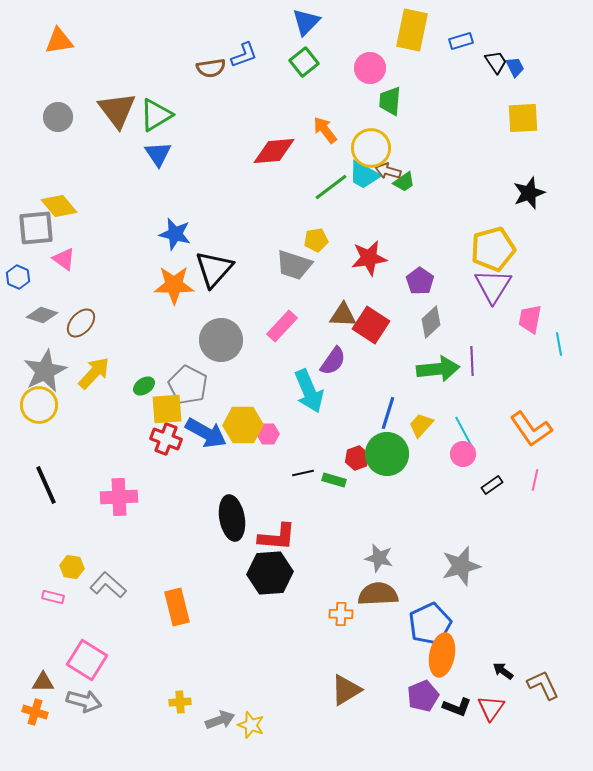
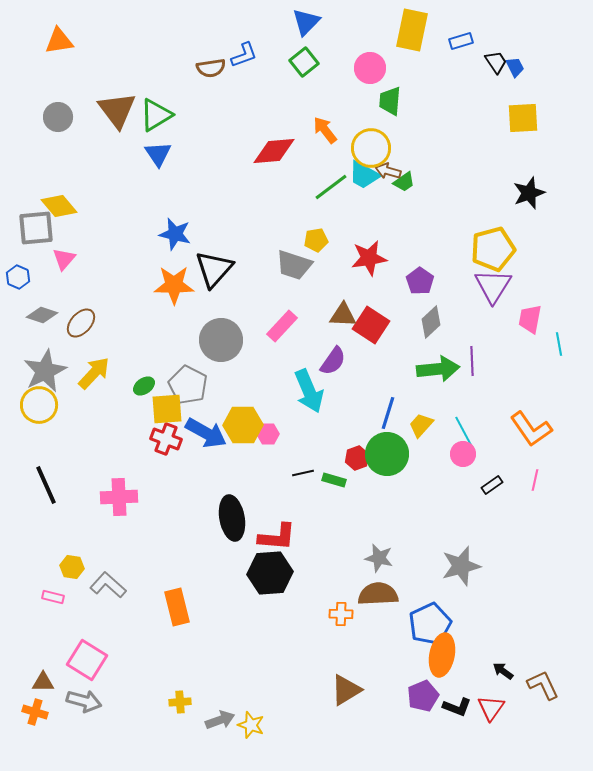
pink triangle at (64, 259): rotated 35 degrees clockwise
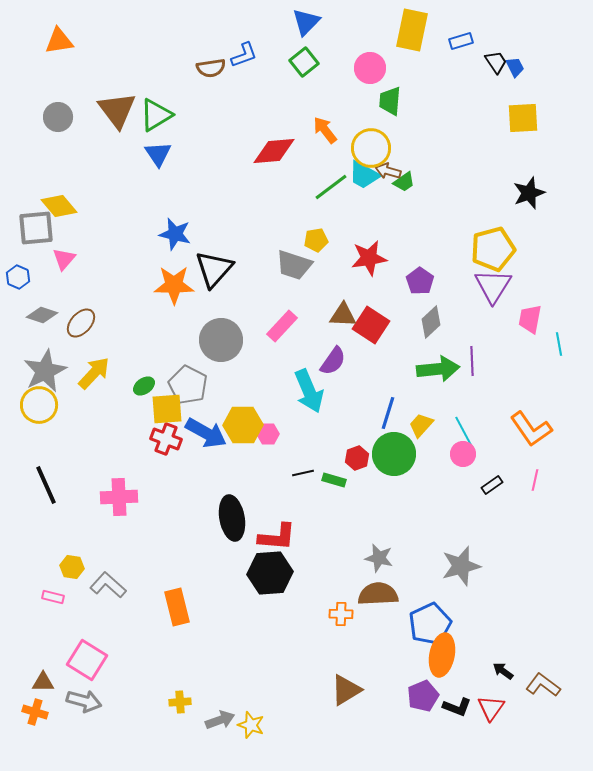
green circle at (387, 454): moved 7 px right
brown L-shape at (543, 685): rotated 28 degrees counterclockwise
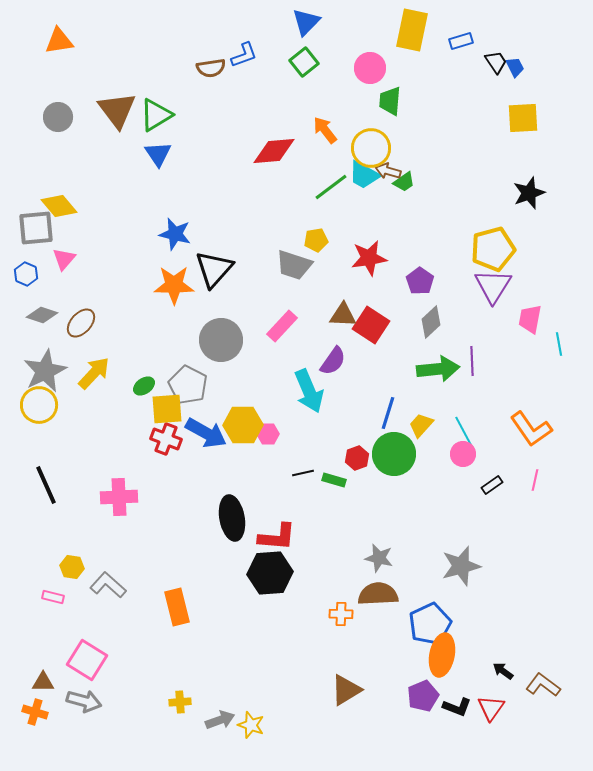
blue hexagon at (18, 277): moved 8 px right, 3 px up
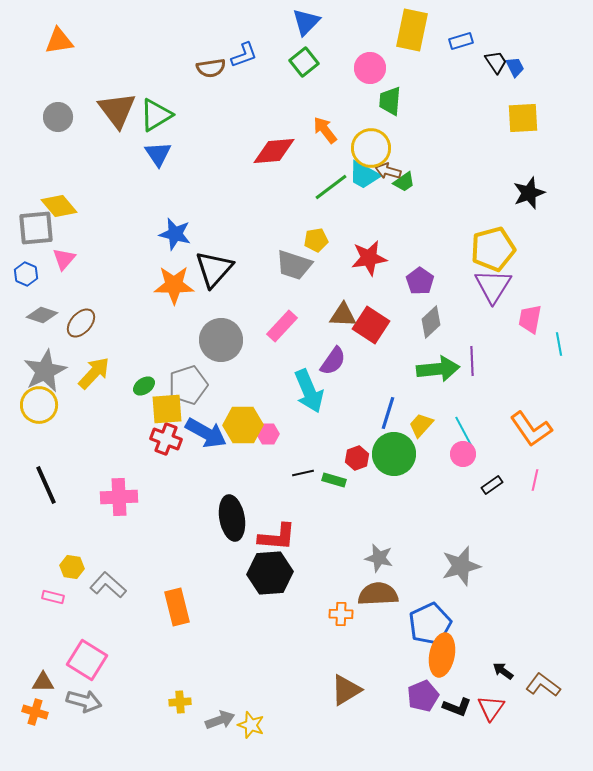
gray pentagon at (188, 385): rotated 27 degrees clockwise
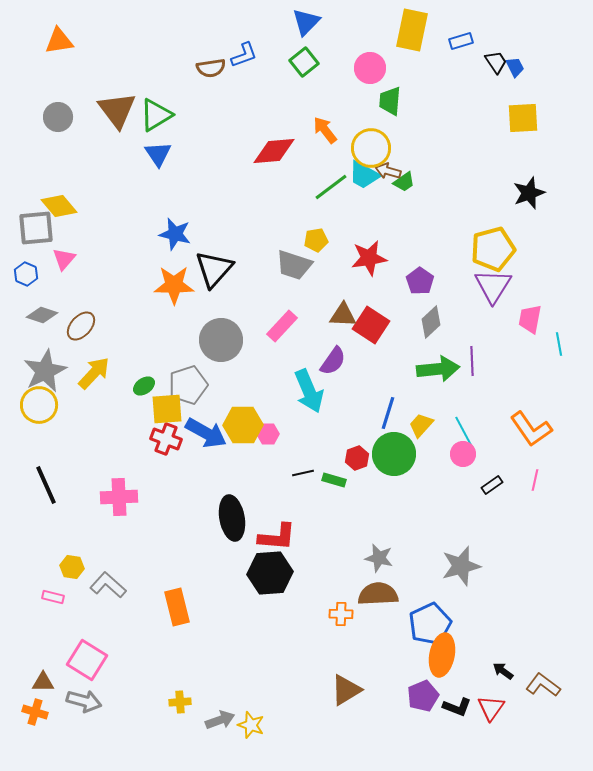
brown ellipse at (81, 323): moved 3 px down
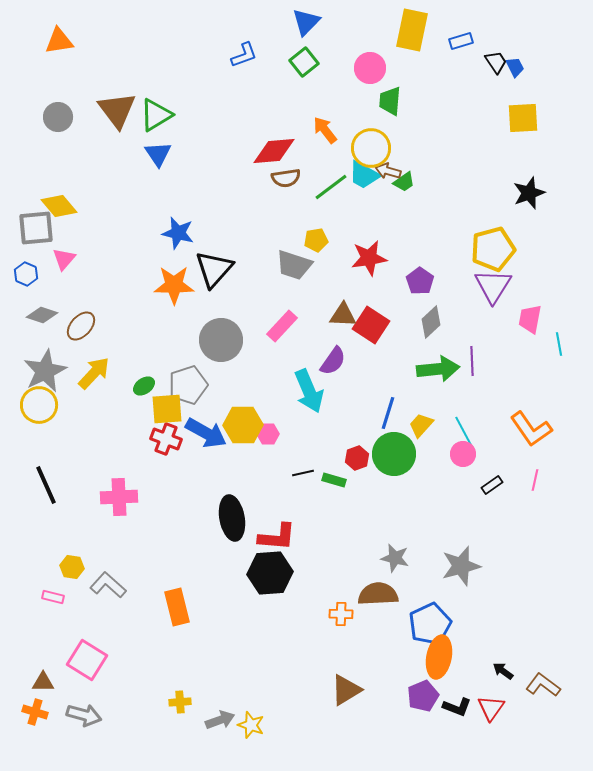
brown semicircle at (211, 68): moved 75 px right, 110 px down
blue star at (175, 234): moved 3 px right, 1 px up
gray star at (379, 558): moved 16 px right
orange ellipse at (442, 655): moved 3 px left, 2 px down
gray arrow at (84, 701): moved 14 px down
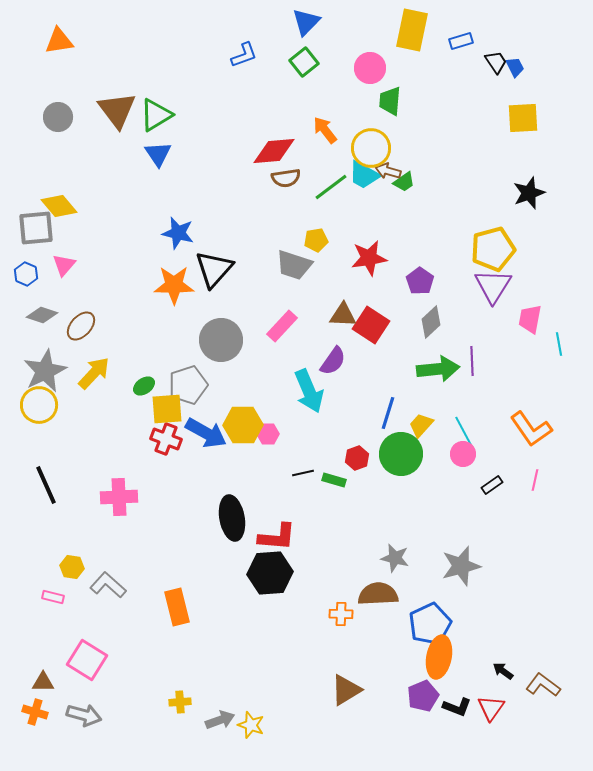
pink triangle at (64, 259): moved 6 px down
green circle at (394, 454): moved 7 px right
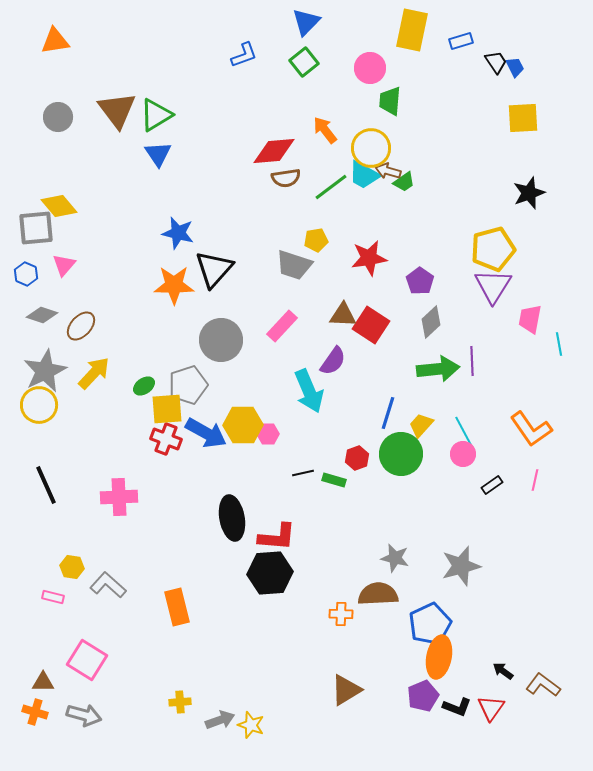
orange triangle at (59, 41): moved 4 px left
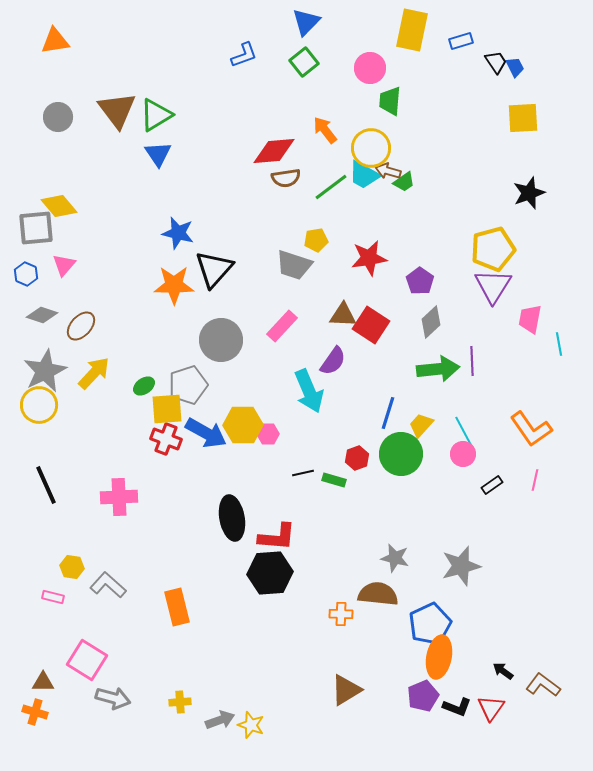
brown semicircle at (378, 594): rotated 9 degrees clockwise
gray arrow at (84, 715): moved 29 px right, 17 px up
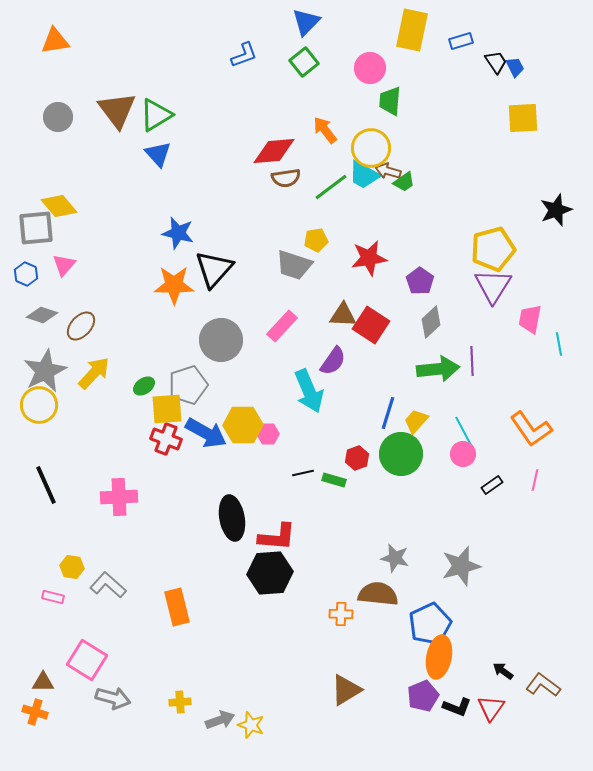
blue triangle at (158, 154): rotated 8 degrees counterclockwise
black star at (529, 193): moved 27 px right, 17 px down
yellow trapezoid at (421, 425): moved 5 px left, 4 px up
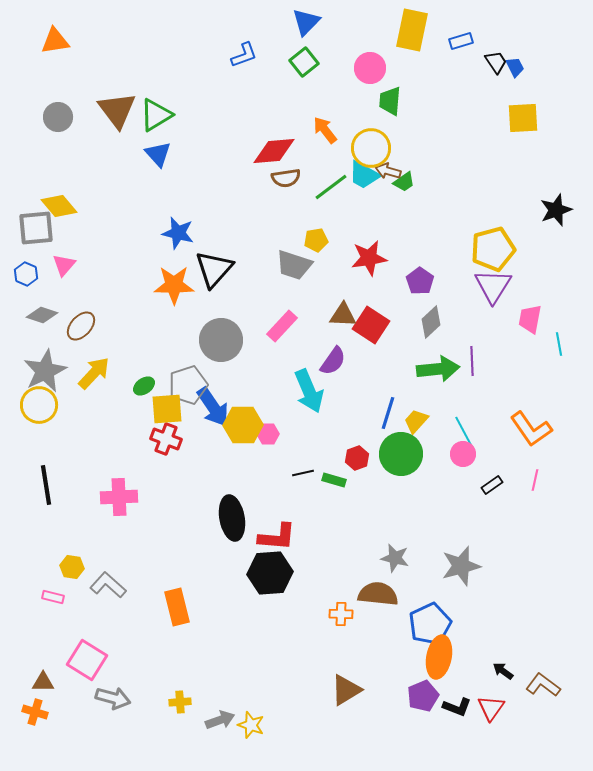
blue arrow at (206, 433): moved 7 px right, 26 px up; rotated 27 degrees clockwise
black line at (46, 485): rotated 15 degrees clockwise
